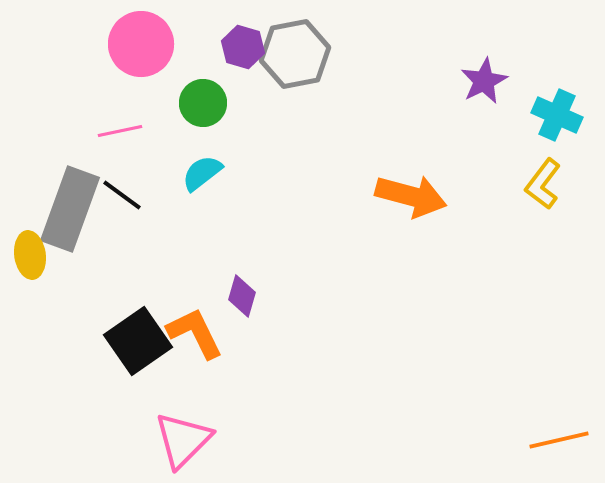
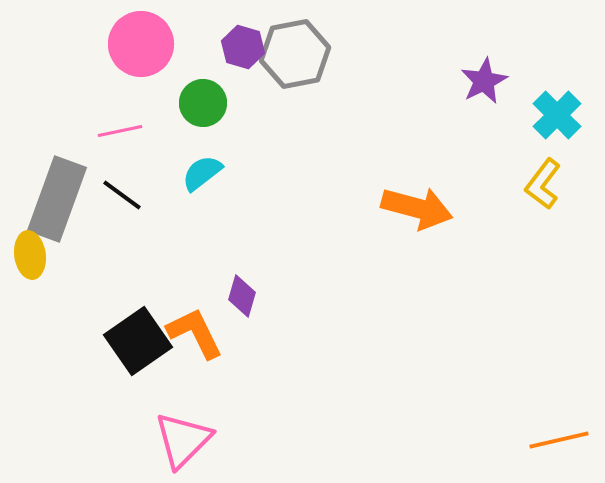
cyan cross: rotated 21 degrees clockwise
orange arrow: moved 6 px right, 12 px down
gray rectangle: moved 13 px left, 10 px up
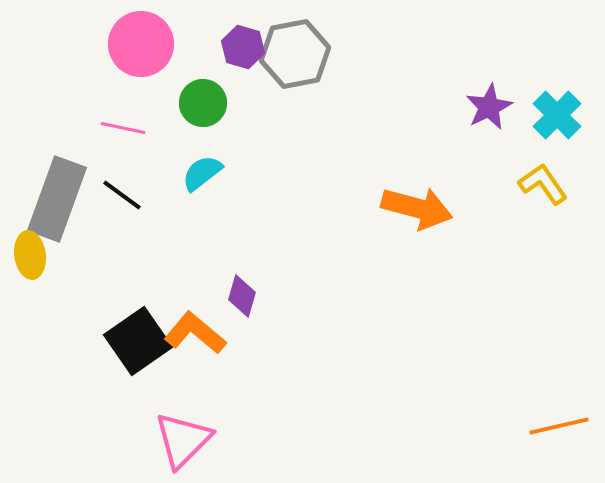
purple star: moved 5 px right, 26 px down
pink line: moved 3 px right, 3 px up; rotated 24 degrees clockwise
yellow L-shape: rotated 108 degrees clockwise
orange L-shape: rotated 24 degrees counterclockwise
orange line: moved 14 px up
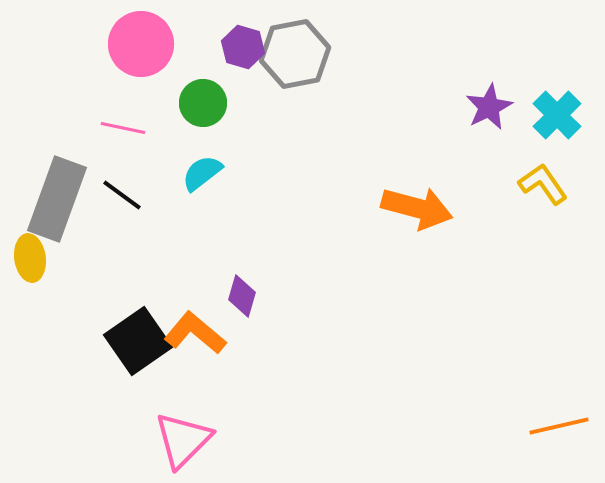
yellow ellipse: moved 3 px down
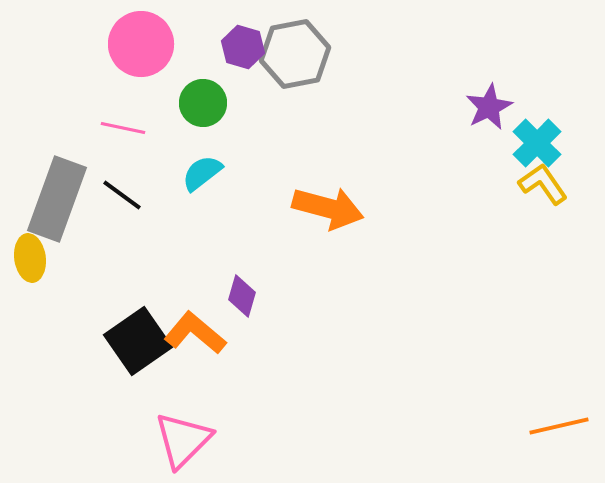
cyan cross: moved 20 px left, 28 px down
orange arrow: moved 89 px left
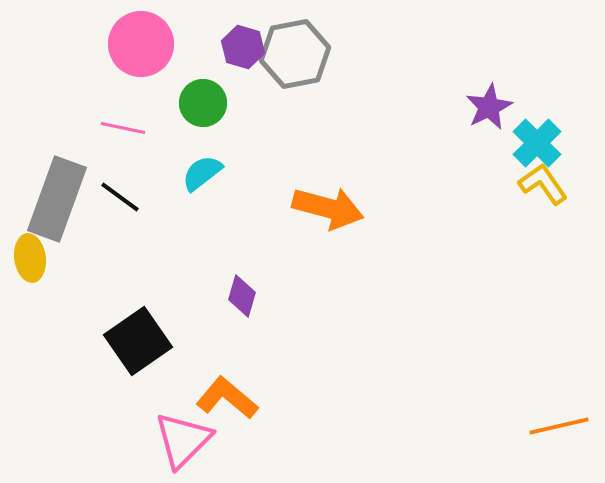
black line: moved 2 px left, 2 px down
orange L-shape: moved 32 px right, 65 px down
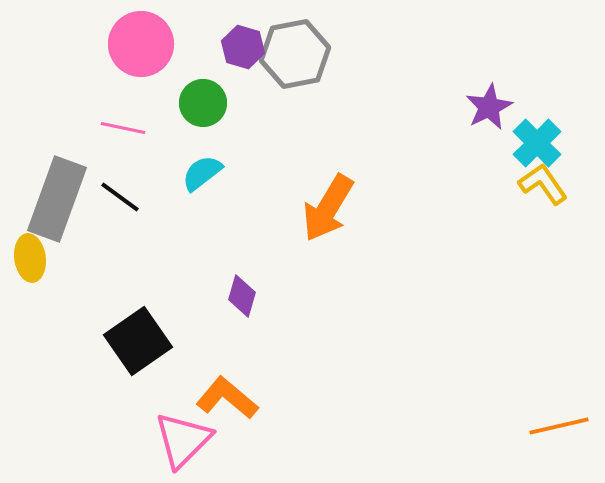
orange arrow: rotated 106 degrees clockwise
